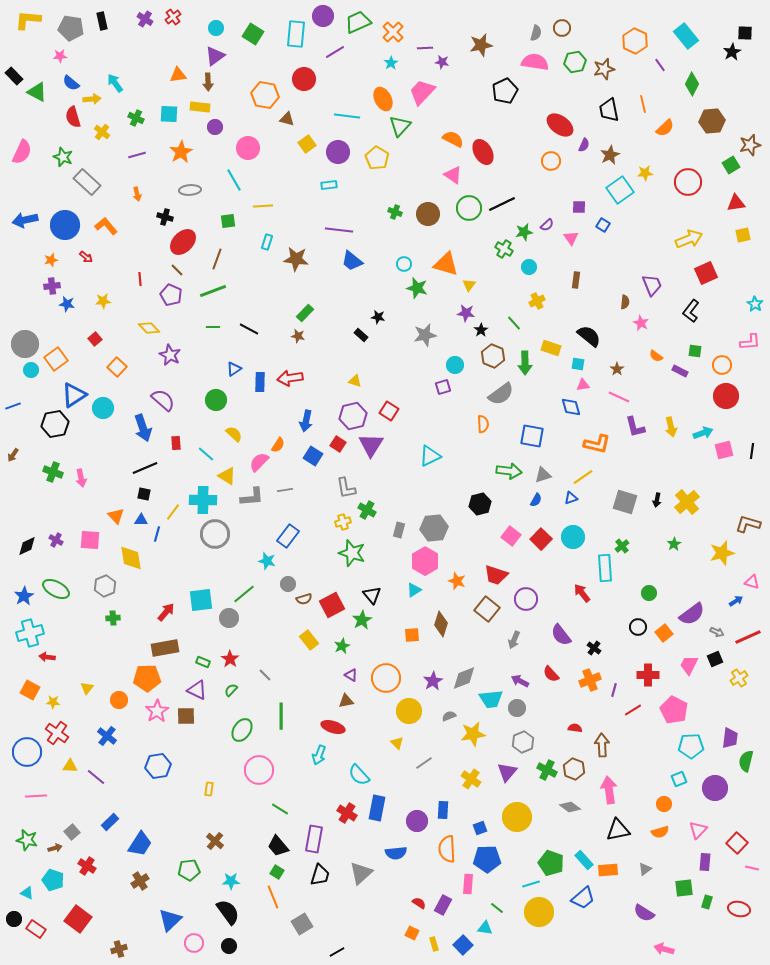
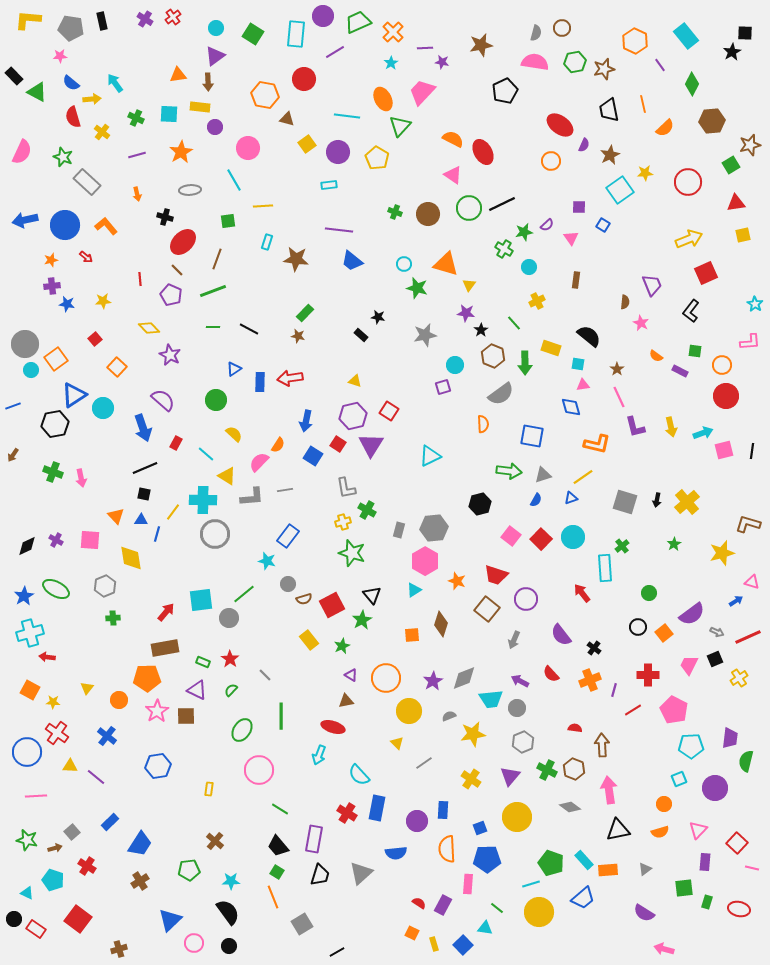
pink line at (619, 397): rotated 40 degrees clockwise
red rectangle at (176, 443): rotated 32 degrees clockwise
purple triangle at (507, 772): moved 3 px right, 4 px down
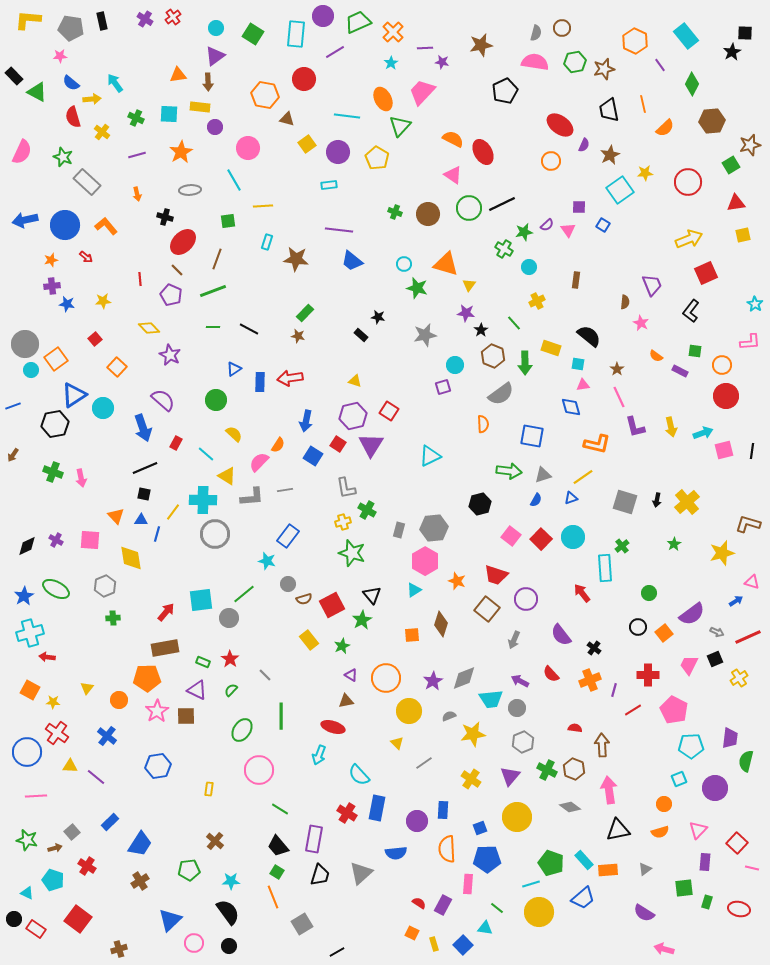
pink triangle at (571, 238): moved 3 px left, 8 px up
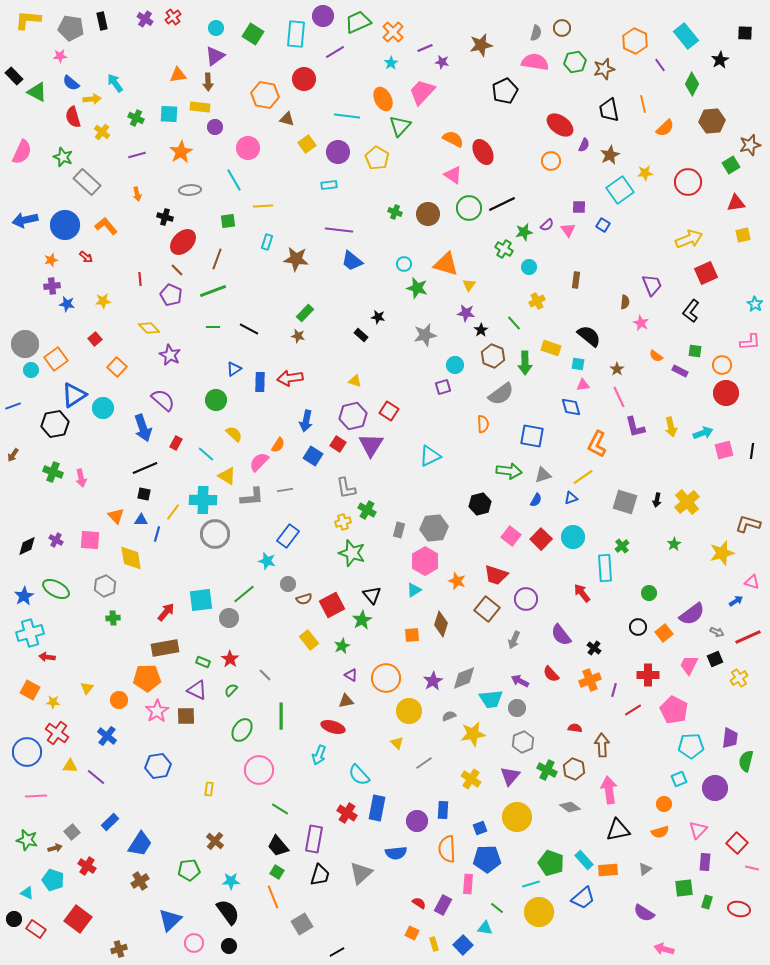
purple line at (425, 48): rotated 21 degrees counterclockwise
black star at (732, 52): moved 12 px left, 8 px down
red circle at (726, 396): moved 3 px up
orange L-shape at (597, 444): rotated 104 degrees clockwise
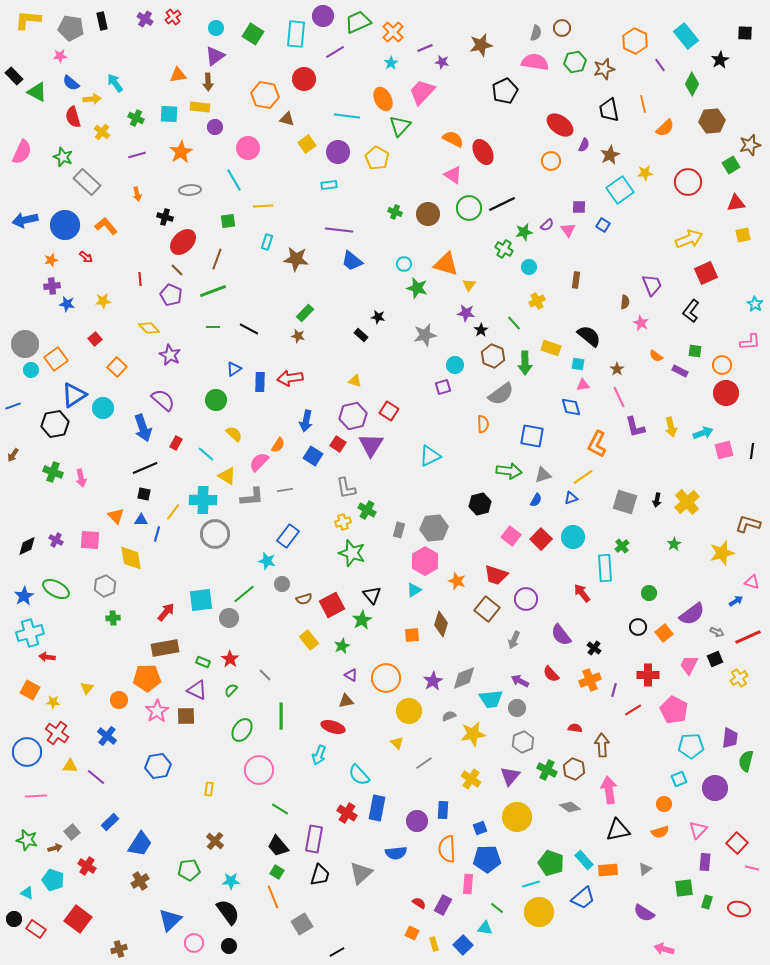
gray circle at (288, 584): moved 6 px left
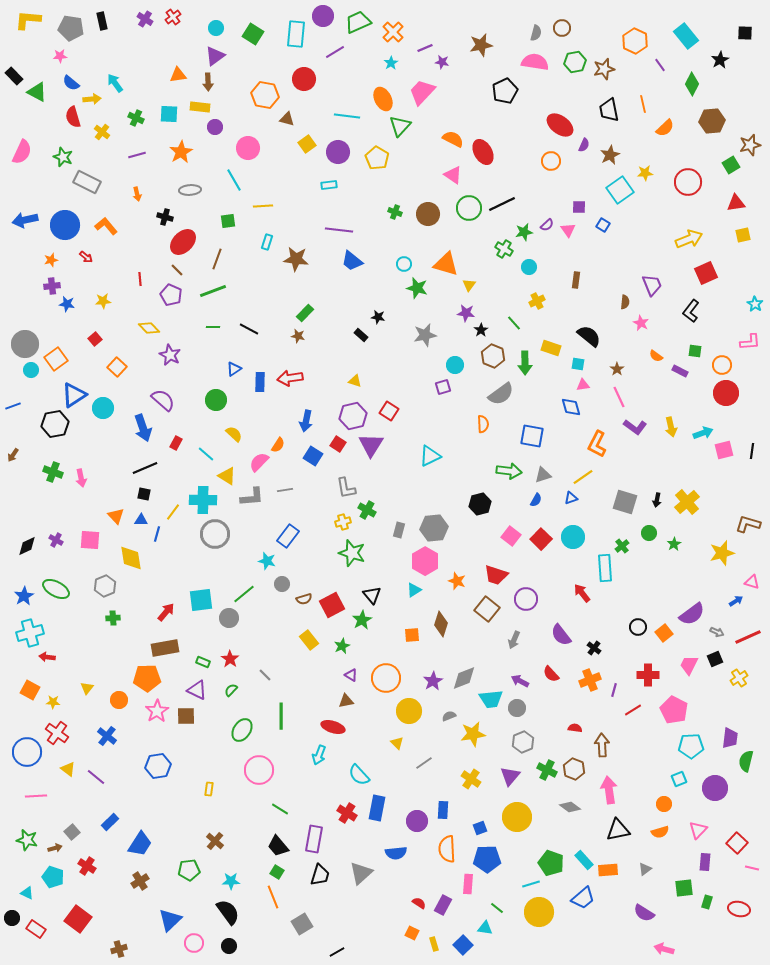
gray rectangle at (87, 182): rotated 16 degrees counterclockwise
purple L-shape at (635, 427): rotated 40 degrees counterclockwise
green circle at (649, 593): moved 60 px up
yellow triangle at (70, 766): moved 2 px left, 3 px down; rotated 35 degrees clockwise
cyan pentagon at (53, 880): moved 3 px up
black circle at (14, 919): moved 2 px left, 1 px up
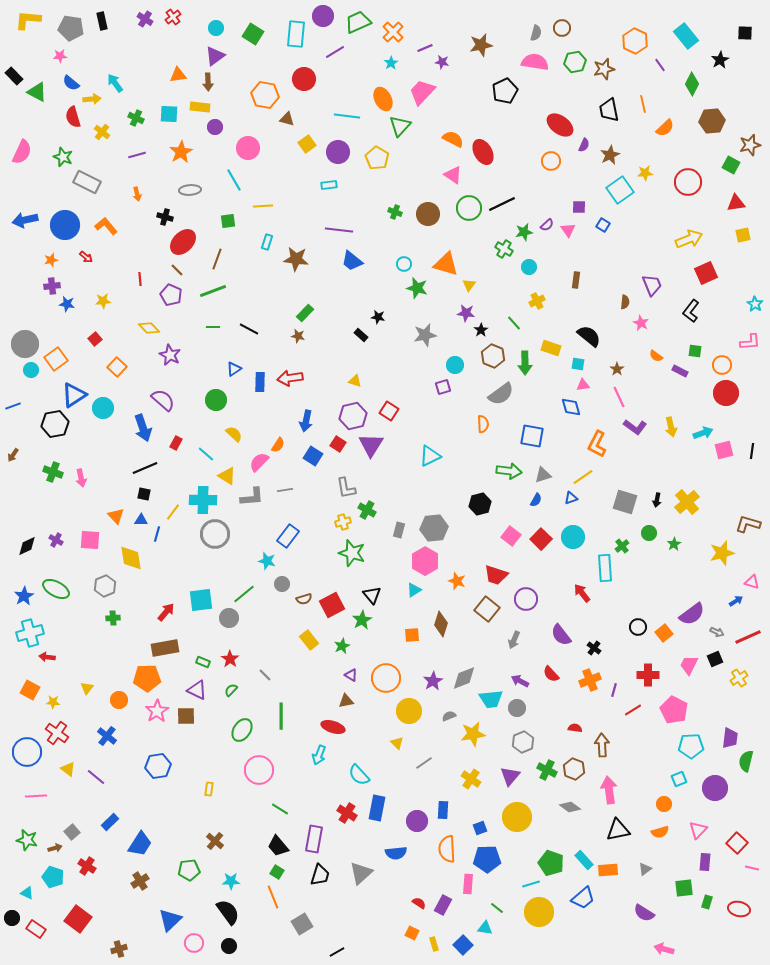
green square at (731, 165): rotated 30 degrees counterclockwise
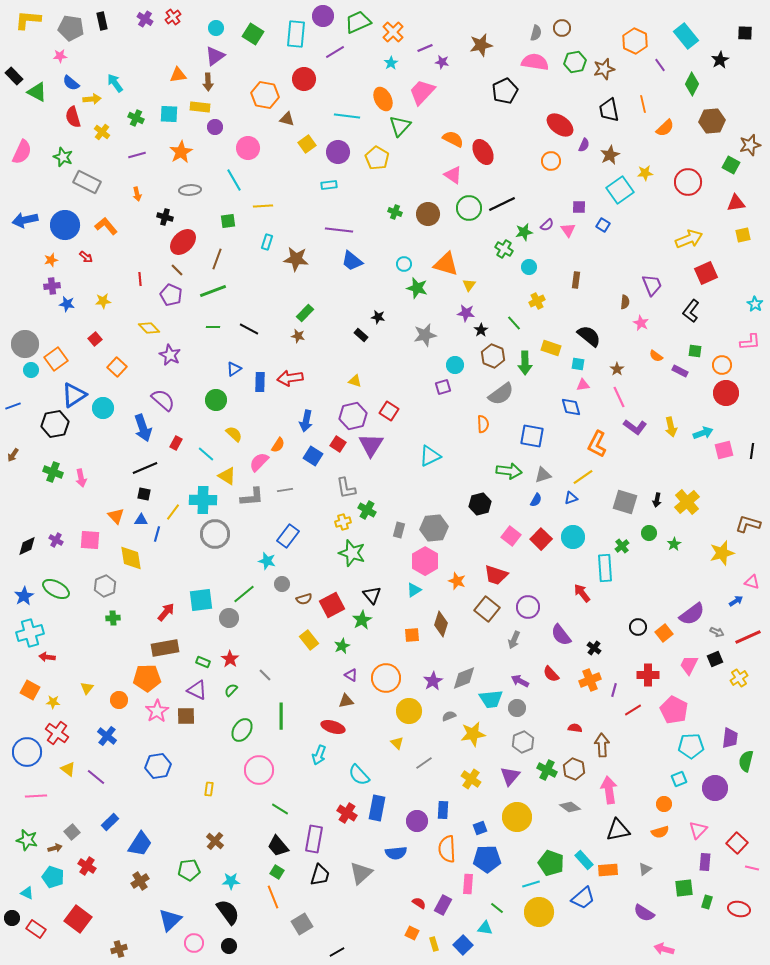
purple circle at (526, 599): moved 2 px right, 8 px down
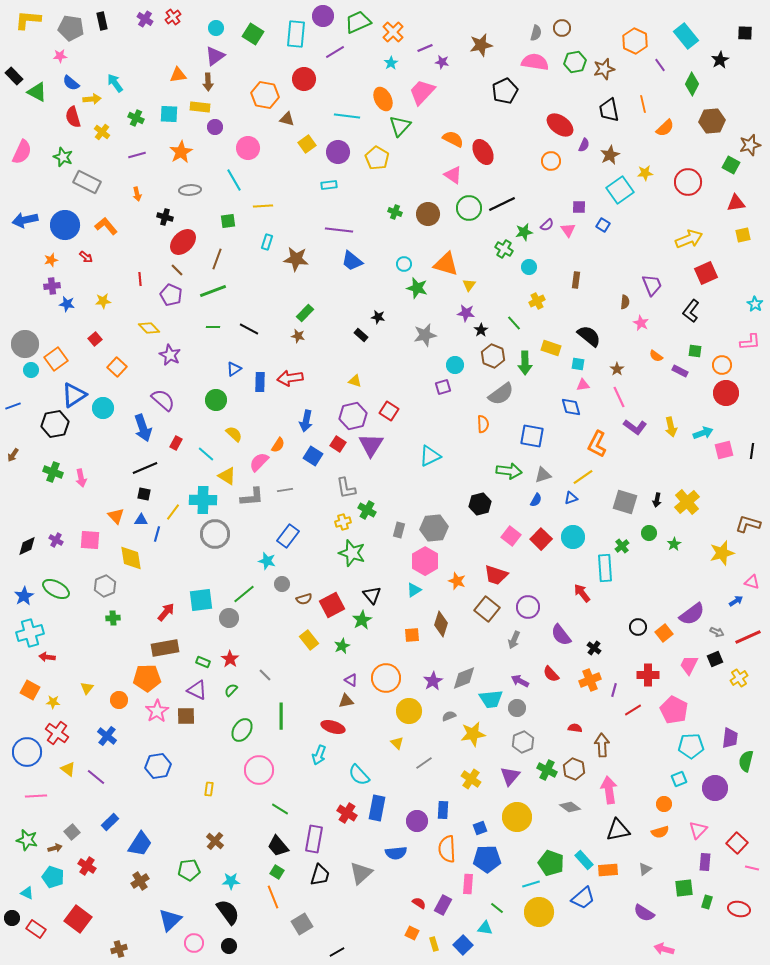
purple triangle at (351, 675): moved 5 px down
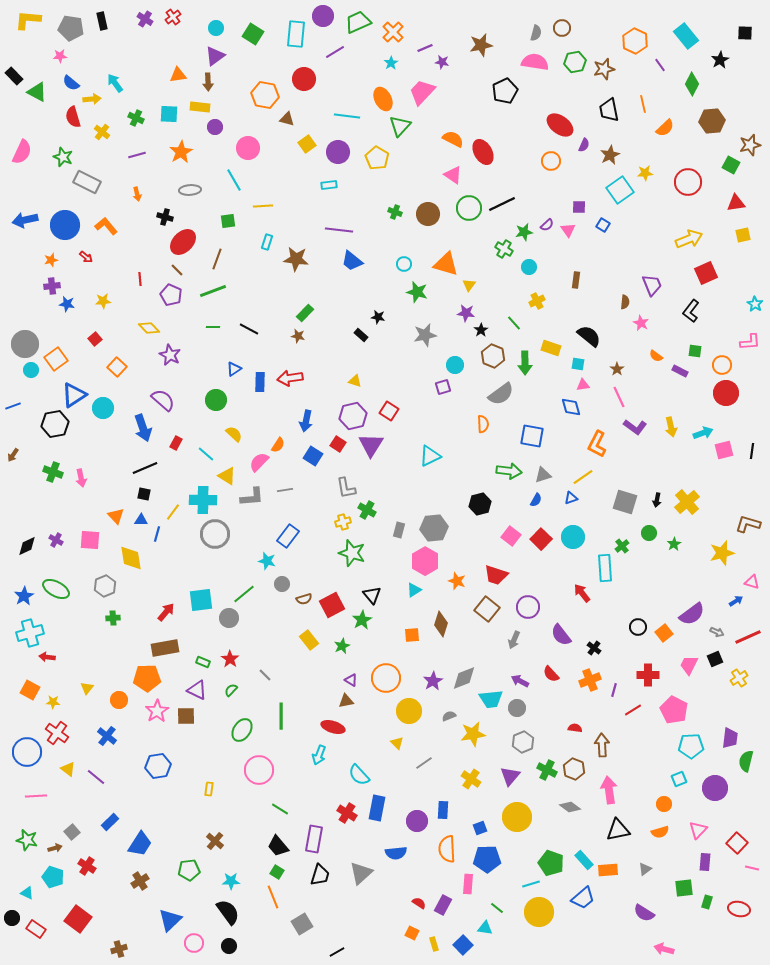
green star at (417, 288): moved 4 px down
